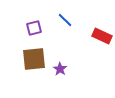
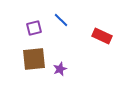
blue line: moved 4 px left
purple star: rotated 16 degrees clockwise
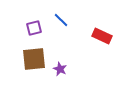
purple star: rotated 24 degrees counterclockwise
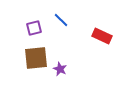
brown square: moved 2 px right, 1 px up
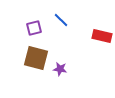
red rectangle: rotated 12 degrees counterclockwise
brown square: rotated 20 degrees clockwise
purple star: rotated 16 degrees counterclockwise
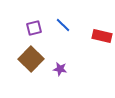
blue line: moved 2 px right, 5 px down
brown square: moved 5 px left, 1 px down; rotated 30 degrees clockwise
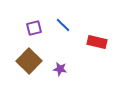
red rectangle: moved 5 px left, 6 px down
brown square: moved 2 px left, 2 px down
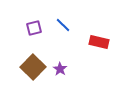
red rectangle: moved 2 px right
brown square: moved 4 px right, 6 px down
purple star: rotated 24 degrees clockwise
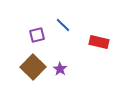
purple square: moved 3 px right, 7 px down
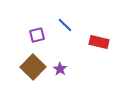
blue line: moved 2 px right
